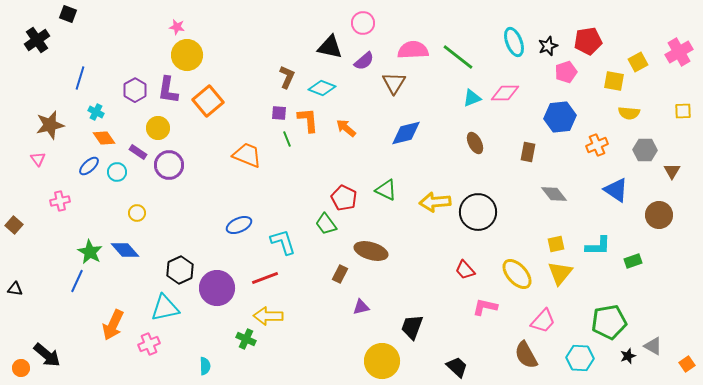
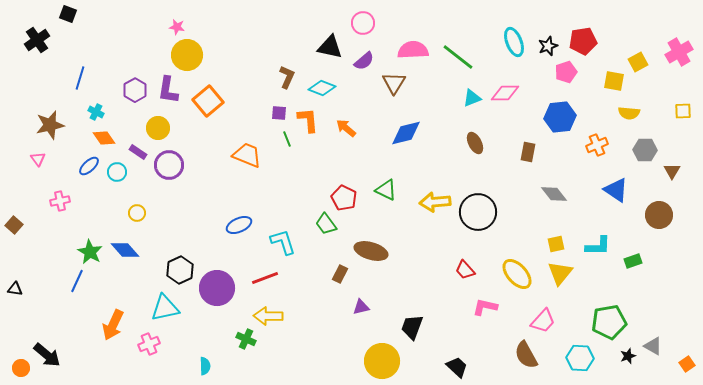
red pentagon at (588, 41): moved 5 px left
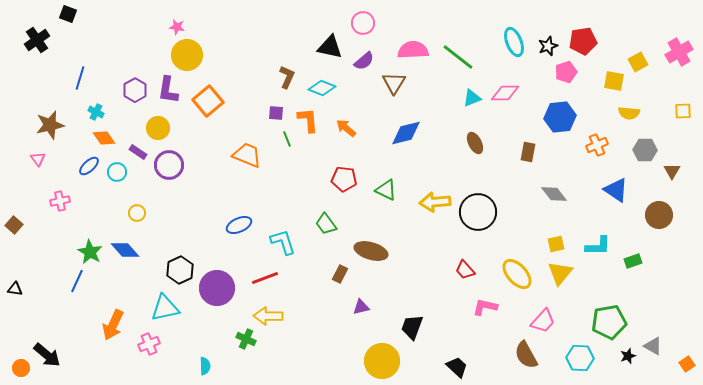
purple square at (279, 113): moved 3 px left
red pentagon at (344, 198): moved 19 px up; rotated 20 degrees counterclockwise
